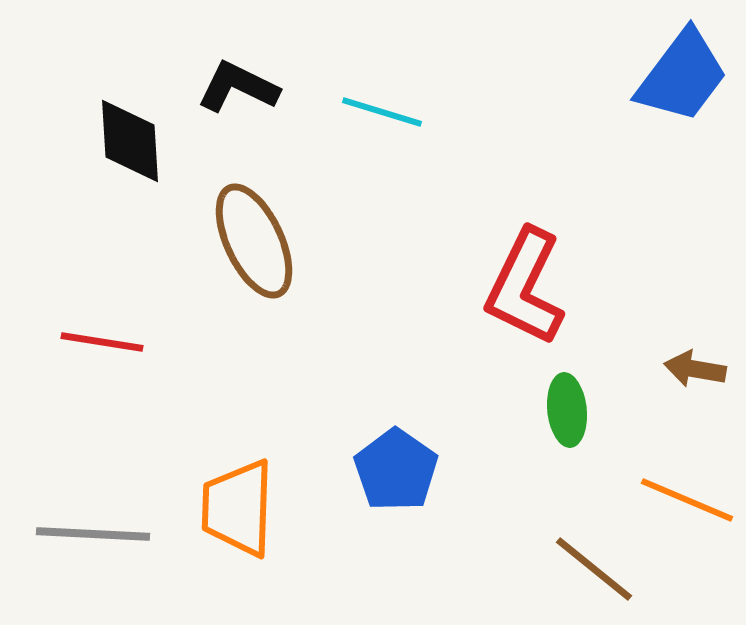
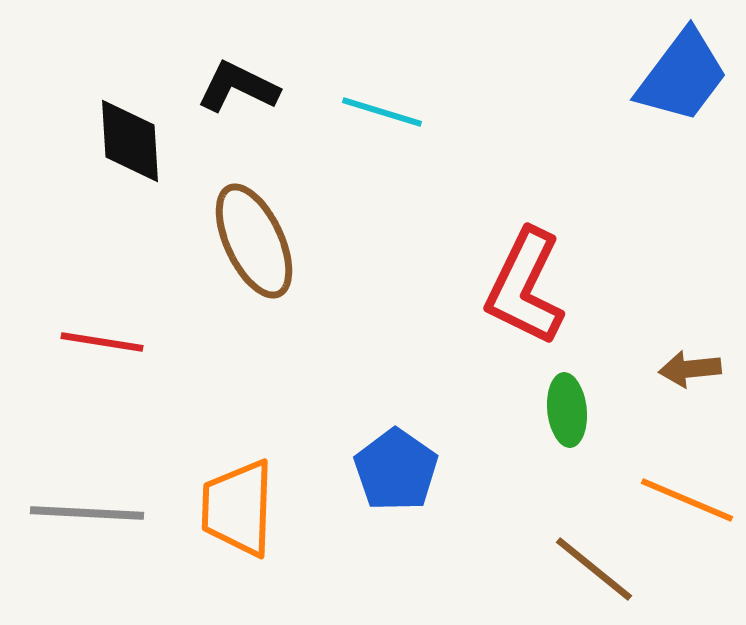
brown arrow: moved 5 px left; rotated 16 degrees counterclockwise
gray line: moved 6 px left, 21 px up
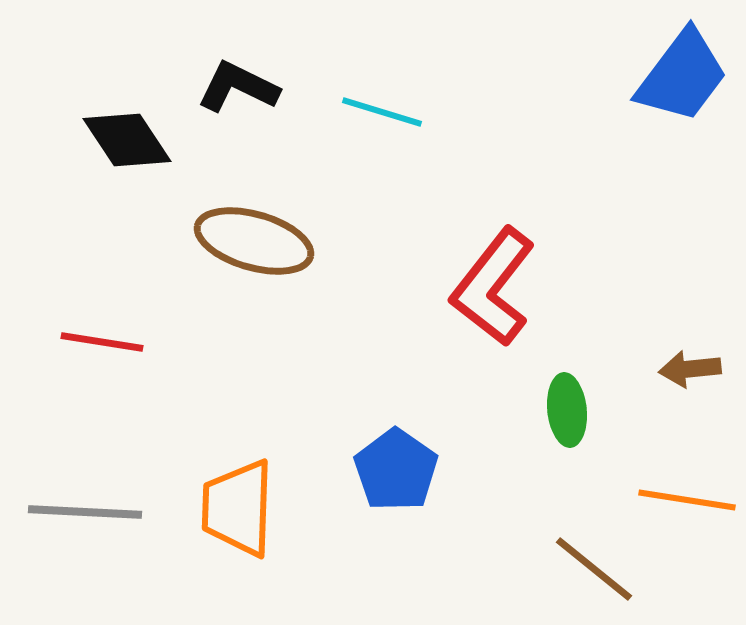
black diamond: moved 3 px left, 1 px up; rotated 30 degrees counterclockwise
brown ellipse: rotated 49 degrees counterclockwise
red L-shape: moved 32 px left; rotated 12 degrees clockwise
orange line: rotated 14 degrees counterclockwise
gray line: moved 2 px left, 1 px up
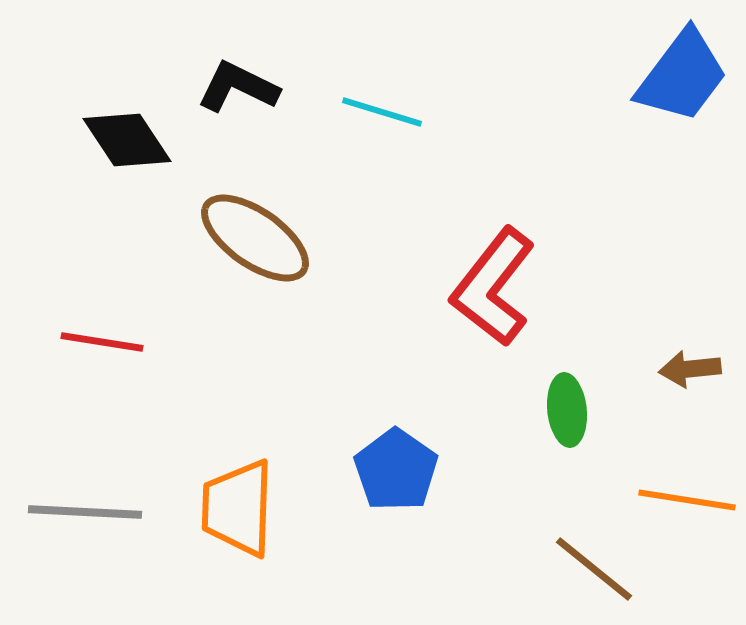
brown ellipse: moved 1 px right, 3 px up; rotated 19 degrees clockwise
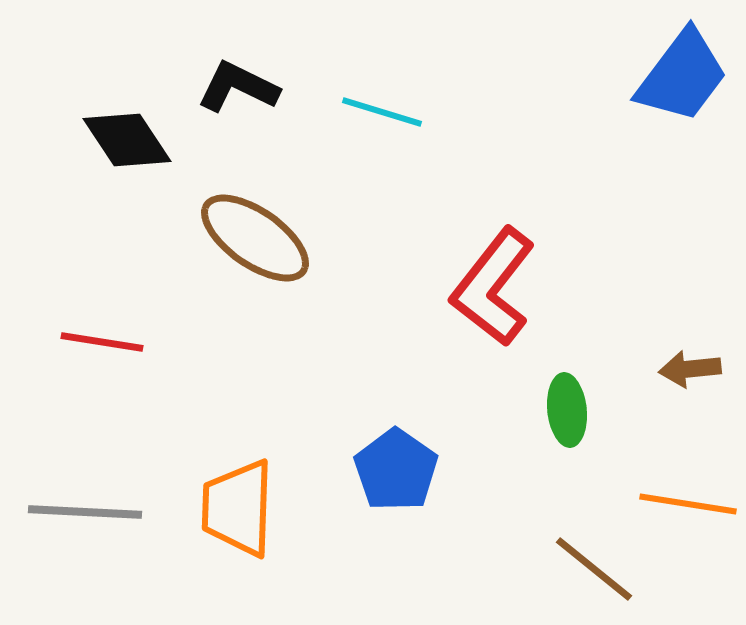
orange line: moved 1 px right, 4 px down
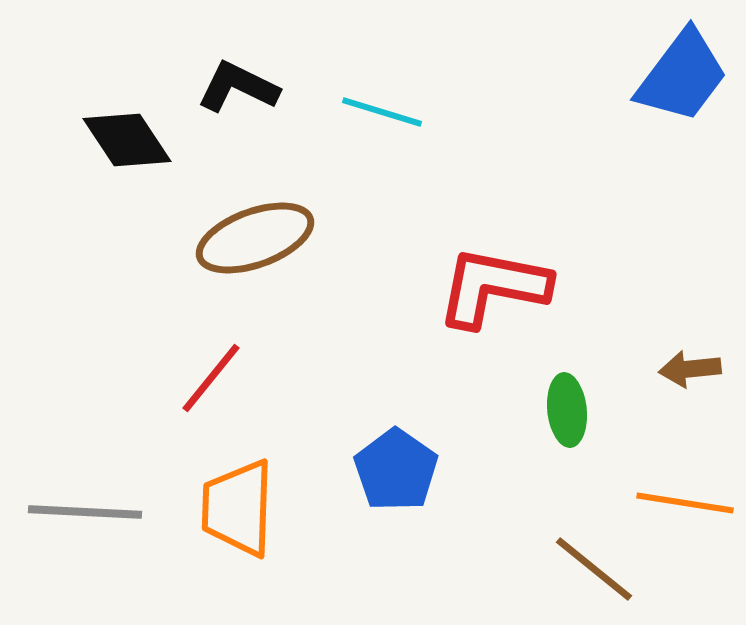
brown ellipse: rotated 55 degrees counterclockwise
red L-shape: rotated 63 degrees clockwise
red line: moved 109 px right, 36 px down; rotated 60 degrees counterclockwise
orange line: moved 3 px left, 1 px up
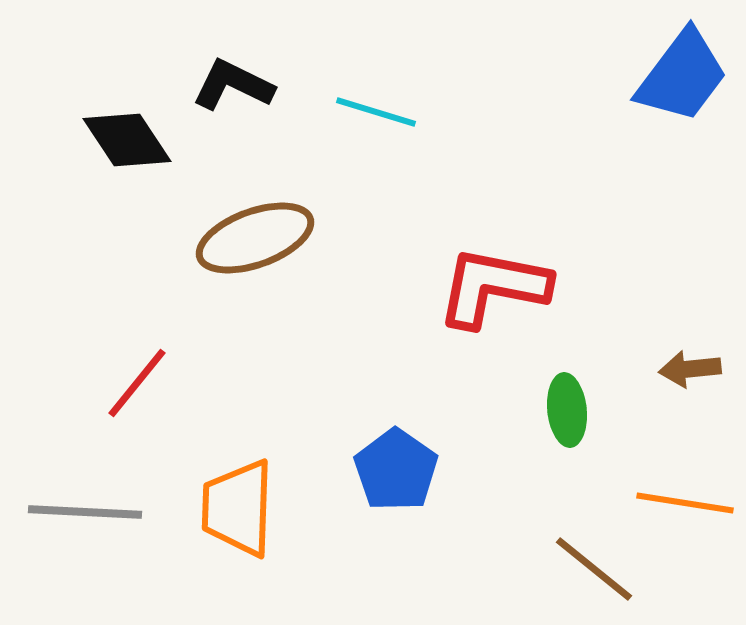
black L-shape: moved 5 px left, 2 px up
cyan line: moved 6 px left
red line: moved 74 px left, 5 px down
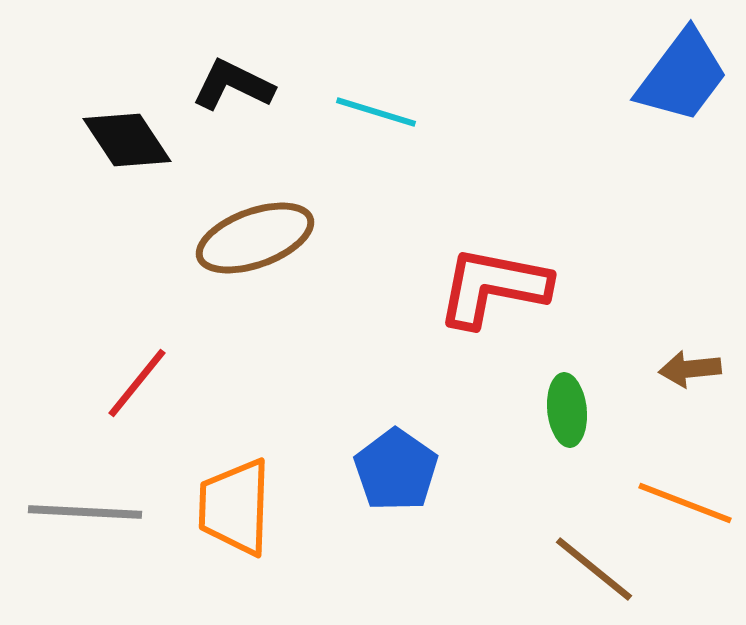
orange line: rotated 12 degrees clockwise
orange trapezoid: moved 3 px left, 1 px up
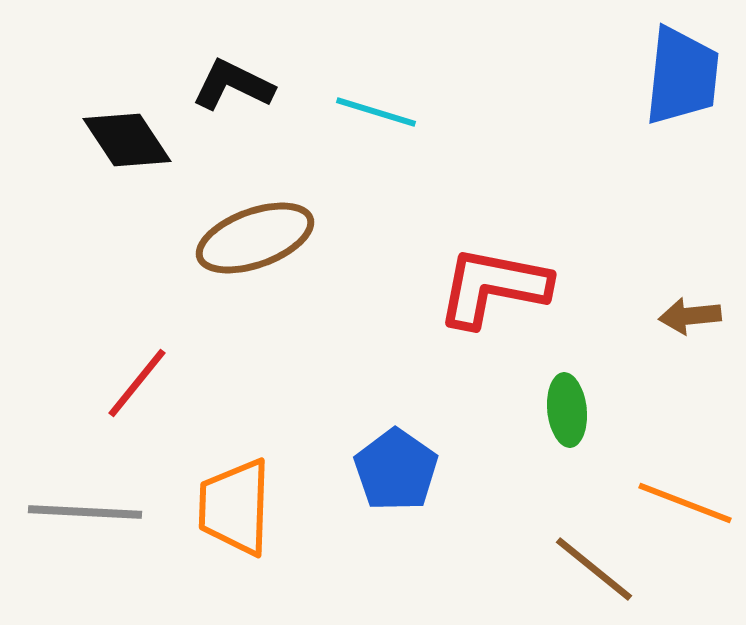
blue trapezoid: rotated 31 degrees counterclockwise
brown arrow: moved 53 px up
